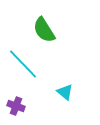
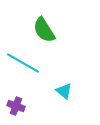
cyan line: moved 1 px up; rotated 16 degrees counterclockwise
cyan triangle: moved 1 px left, 1 px up
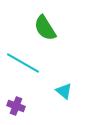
green semicircle: moved 1 px right, 2 px up
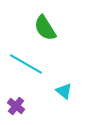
cyan line: moved 3 px right, 1 px down
purple cross: rotated 18 degrees clockwise
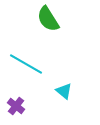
green semicircle: moved 3 px right, 9 px up
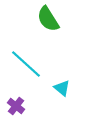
cyan line: rotated 12 degrees clockwise
cyan triangle: moved 2 px left, 3 px up
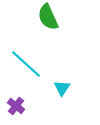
green semicircle: moved 2 px up; rotated 8 degrees clockwise
cyan triangle: rotated 24 degrees clockwise
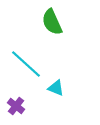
green semicircle: moved 4 px right, 5 px down
cyan triangle: moved 6 px left; rotated 42 degrees counterclockwise
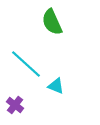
cyan triangle: moved 2 px up
purple cross: moved 1 px left, 1 px up
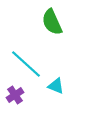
purple cross: moved 10 px up; rotated 18 degrees clockwise
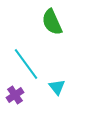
cyan line: rotated 12 degrees clockwise
cyan triangle: moved 1 px right, 1 px down; rotated 30 degrees clockwise
